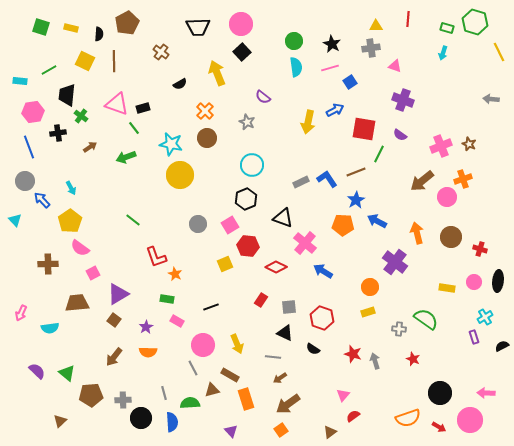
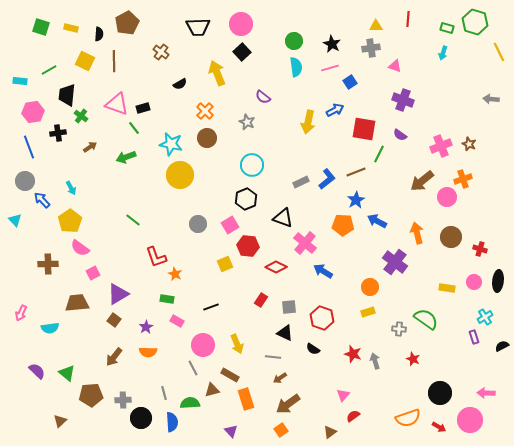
blue L-shape at (327, 179): rotated 85 degrees clockwise
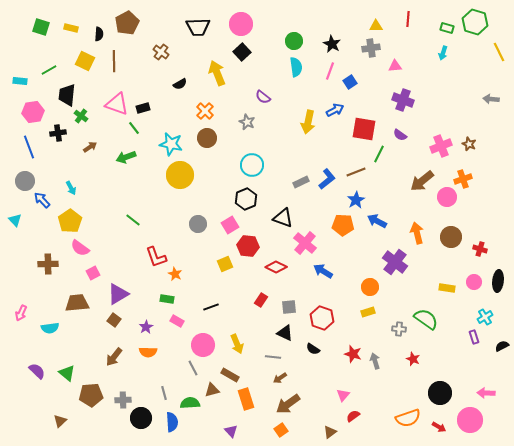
pink triangle at (395, 66): rotated 24 degrees counterclockwise
pink line at (330, 68): moved 3 px down; rotated 54 degrees counterclockwise
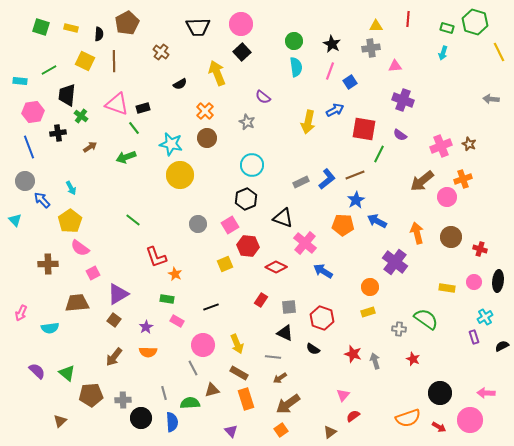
brown line at (356, 172): moved 1 px left, 3 px down
brown rectangle at (230, 375): moved 9 px right, 2 px up
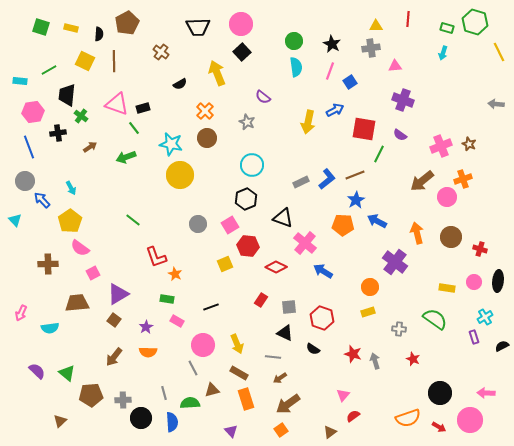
gray arrow at (491, 99): moved 5 px right, 5 px down
green semicircle at (426, 319): moved 9 px right
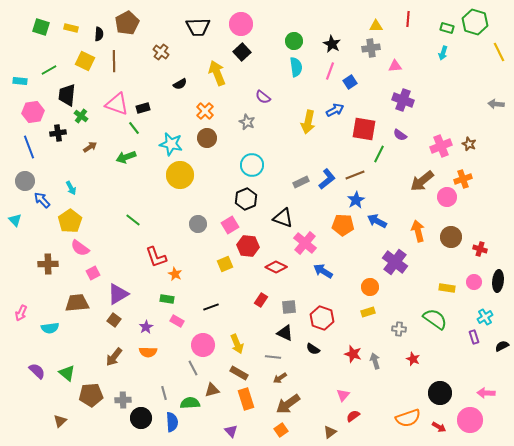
orange arrow at (417, 233): moved 1 px right, 2 px up
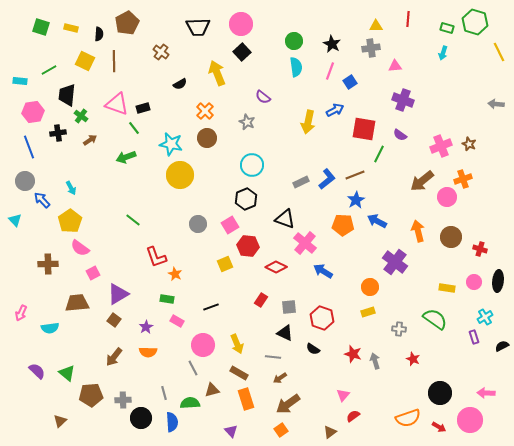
brown arrow at (90, 147): moved 7 px up
black triangle at (283, 218): moved 2 px right, 1 px down
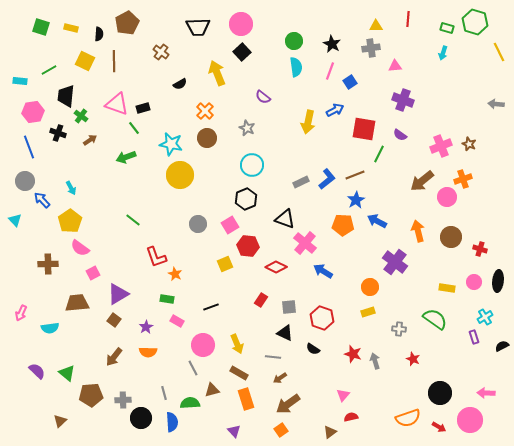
black trapezoid at (67, 95): moved 1 px left, 1 px down
gray star at (247, 122): moved 6 px down
black cross at (58, 133): rotated 28 degrees clockwise
red semicircle at (353, 416): moved 2 px left, 1 px down; rotated 24 degrees clockwise
purple triangle at (231, 431): moved 3 px right
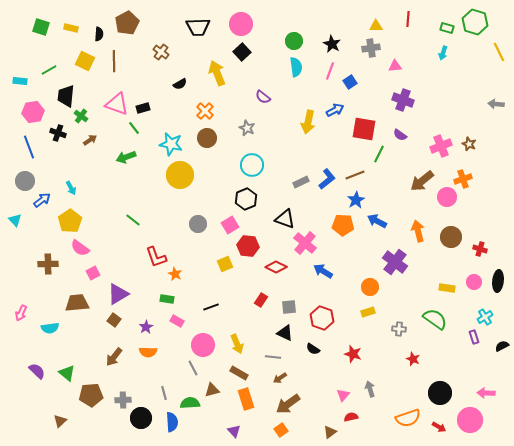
blue arrow at (42, 200): rotated 96 degrees clockwise
gray arrow at (375, 361): moved 5 px left, 28 px down
